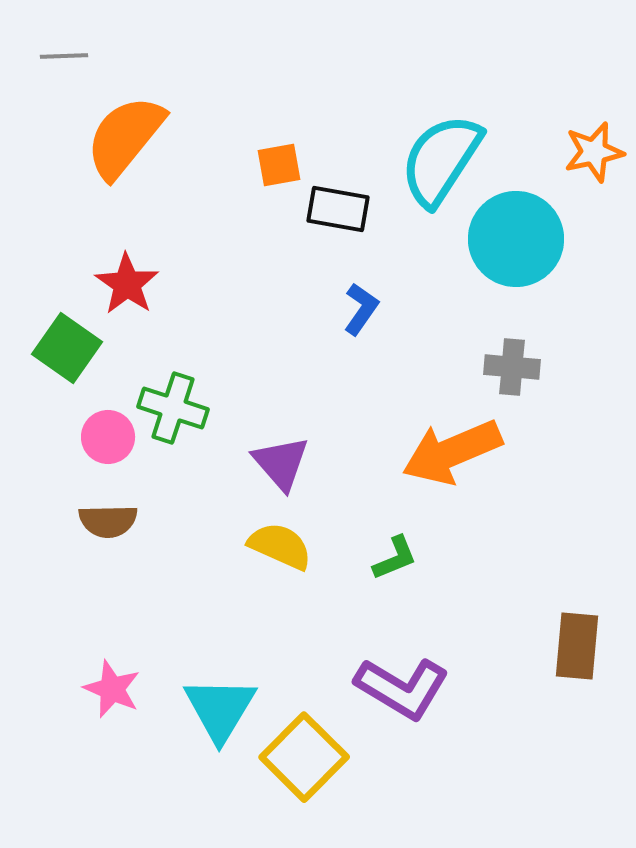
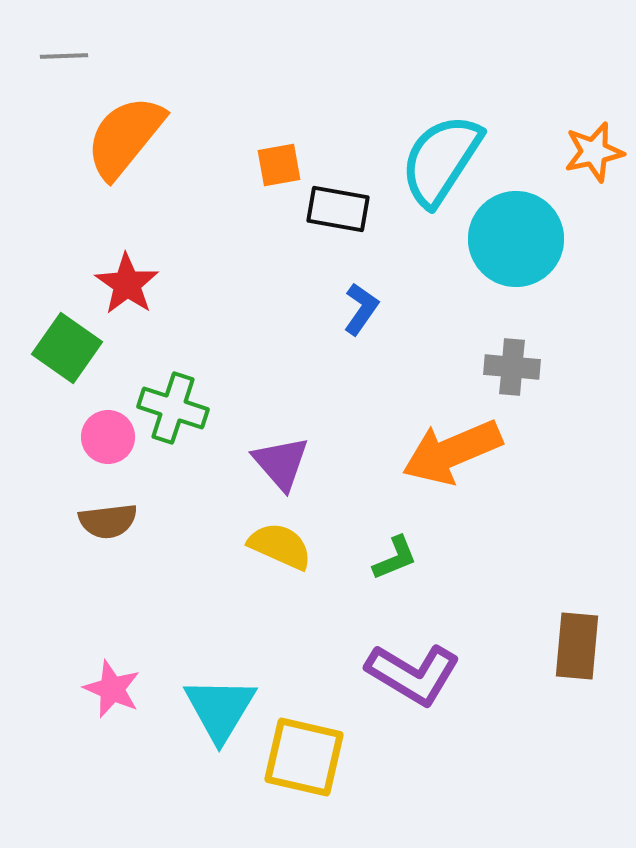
brown semicircle: rotated 6 degrees counterclockwise
purple L-shape: moved 11 px right, 14 px up
yellow square: rotated 32 degrees counterclockwise
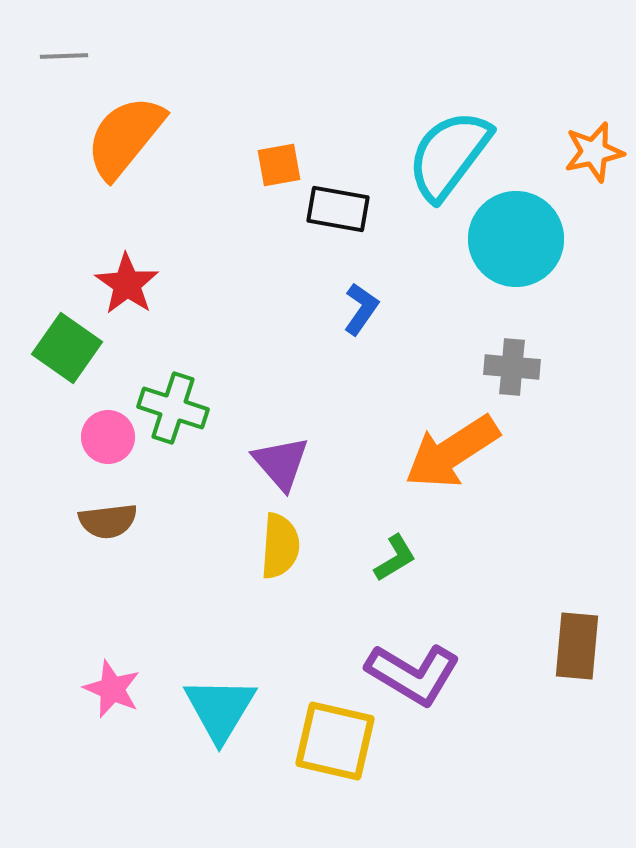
cyan semicircle: moved 8 px right, 5 px up; rotated 4 degrees clockwise
orange arrow: rotated 10 degrees counterclockwise
yellow semicircle: rotated 70 degrees clockwise
green L-shape: rotated 9 degrees counterclockwise
yellow square: moved 31 px right, 16 px up
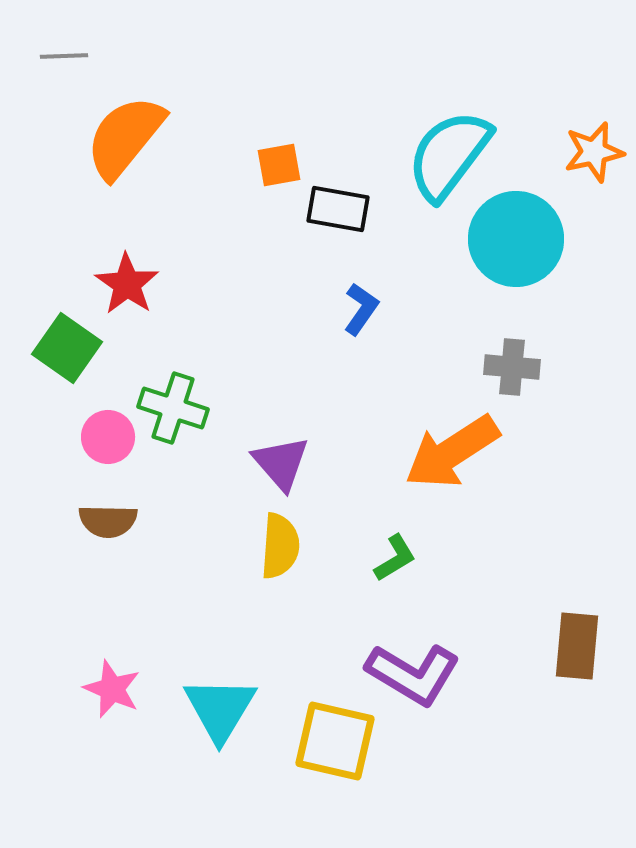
brown semicircle: rotated 8 degrees clockwise
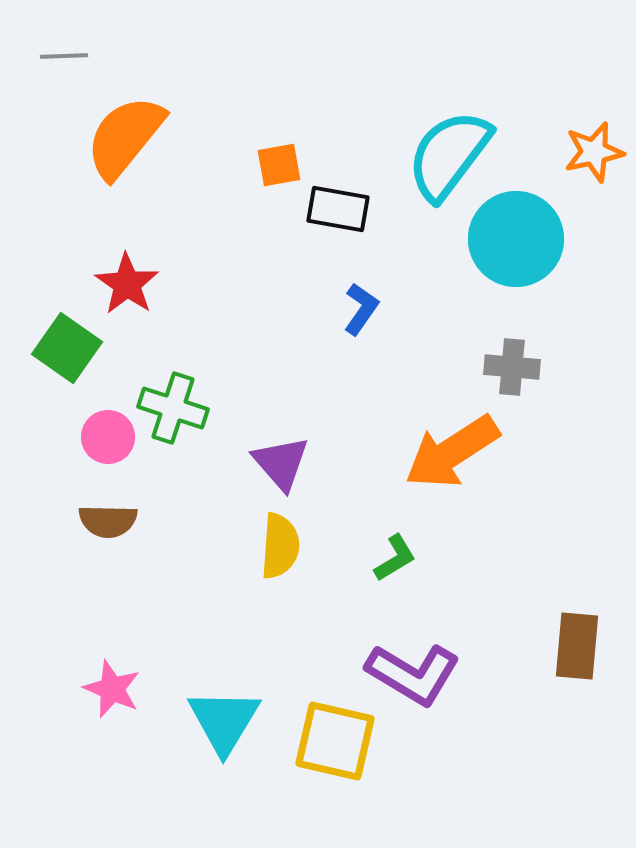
cyan triangle: moved 4 px right, 12 px down
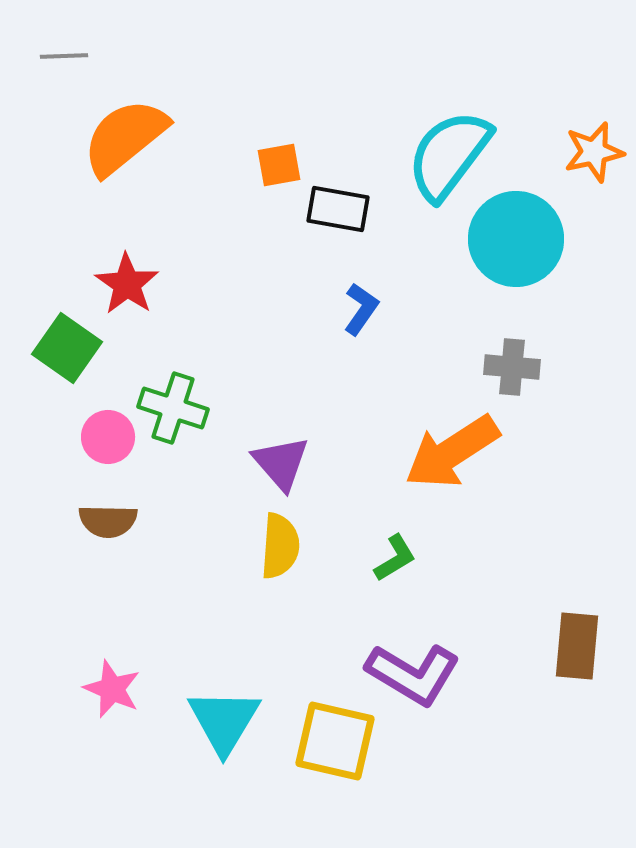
orange semicircle: rotated 12 degrees clockwise
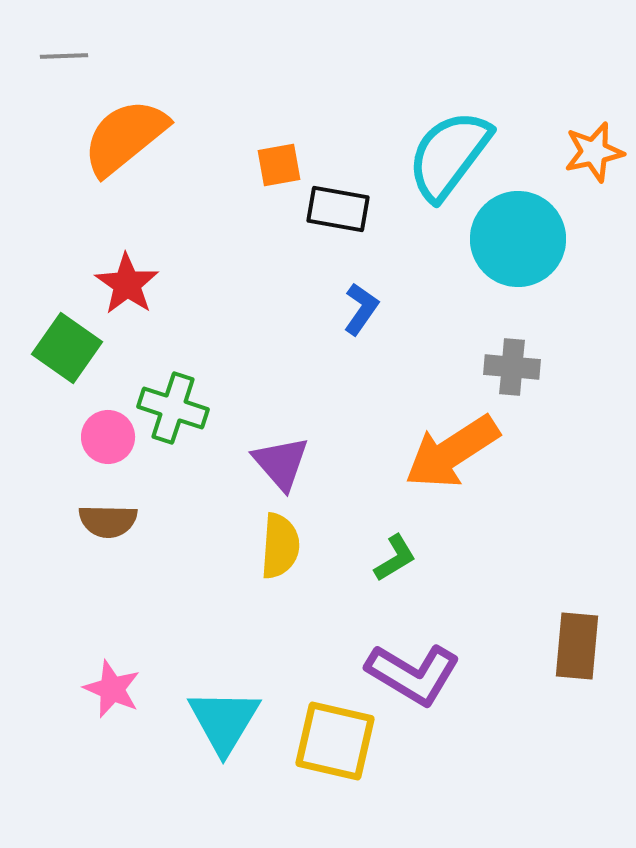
cyan circle: moved 2 px right
